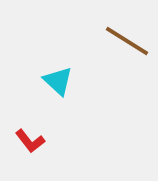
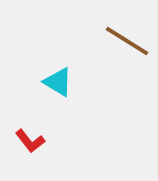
cyan triangle: moved 1 px down; rotated 12 degrees counterclockwise
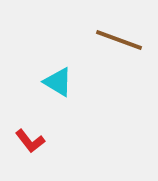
brown line: moved 8 px left, 1 px up; rotated 12 degrees counterclockwise
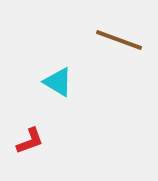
red L-shape: rotated 72 degrees counterclockwise
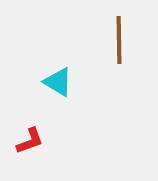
brown line: rotated 69 degrees clockwise
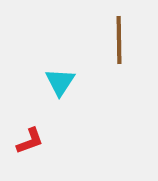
cyan triangle: moved 2 px right; rotated 32 degrees clockwise
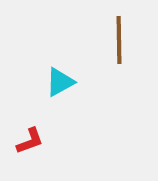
cyan triangle: rotated 28 degrees clockwise
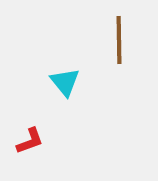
cyan triangle: moved 5 px right; rotated 40 degrees counterclockwise
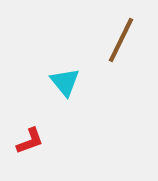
brown line: moved 2 px right; rotated 27 degrees clockwise
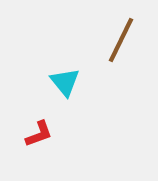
red L-shape: moved 9 px right, 7 px up
